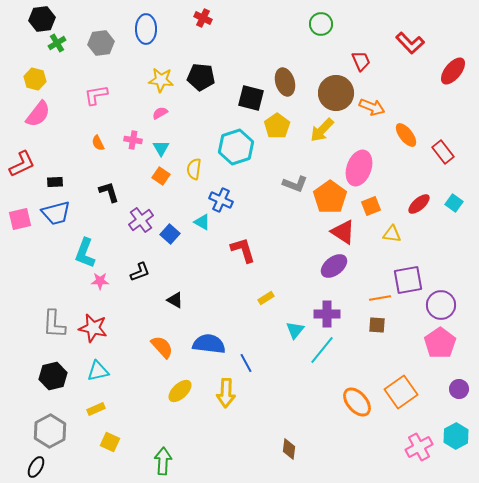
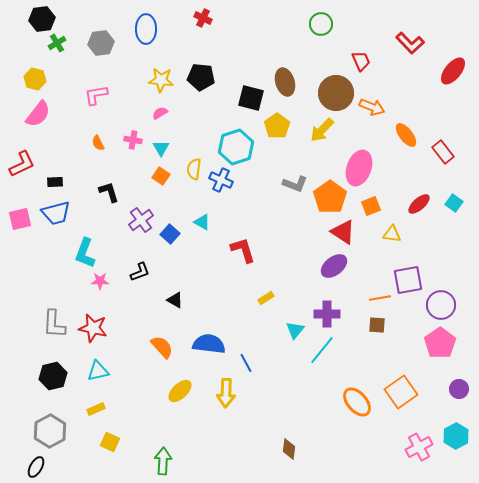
blue cross at (221, 200): moved 20 px up
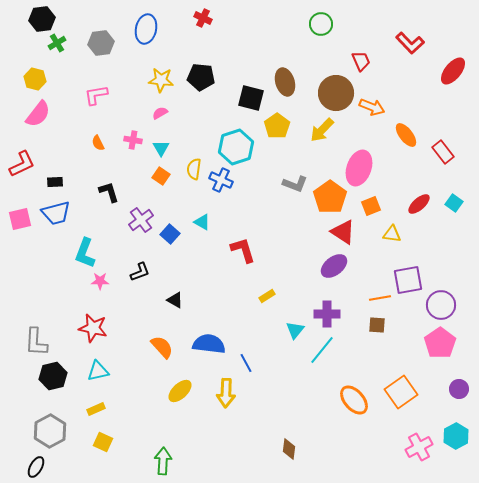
blue ellipse at (146, 29): rotated 12 degrees clockwise
yellow rectangle at (266, 298): moved 1 px right, 2 px up
gray L-shape at (54, 324): moved 18 px left, 18 px down
orange ellipse at (357, 402): moved 3 px left, 2 px up
yellow square at (110, 442): moved 7 px left
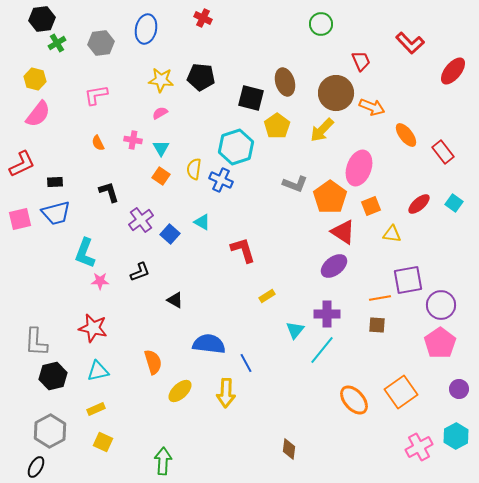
orange semicircle at (162, 347): moved 9 px left, 15 px down; rotated 25 degrees clockwise
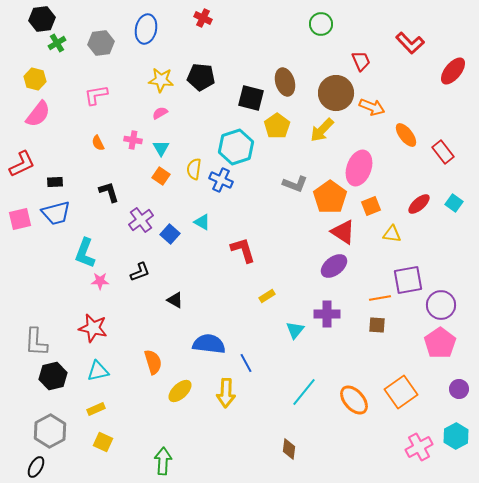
cyan line at (322, 350): moved 18 px left, 42 px down
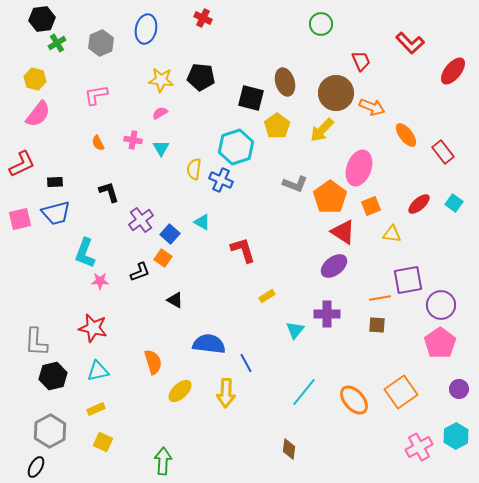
gray hexagon at (101, 43): rotated 15 degrees counterclockwise
orange square at (161, 176): moved 2 px right, 82 px down
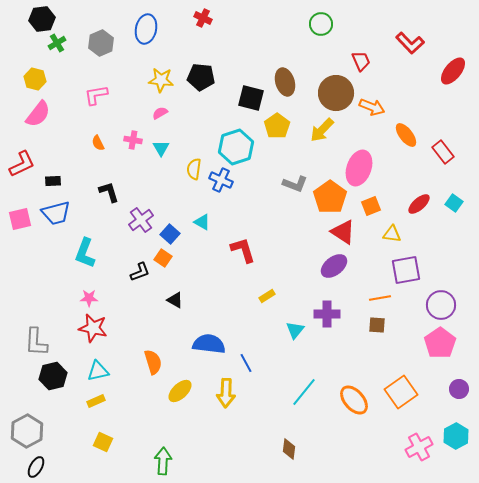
black rectangle at (55, 182): moved 2 px left, 1 px up
purple square at (408, 280): moved 2 px left, 10 px up
pink star at (100, 281): moved 11 px left, 17 px down
yellow rectangle at (96, 409): moved 8 px up
gray hexagon at (50, 431): moved 23 px left
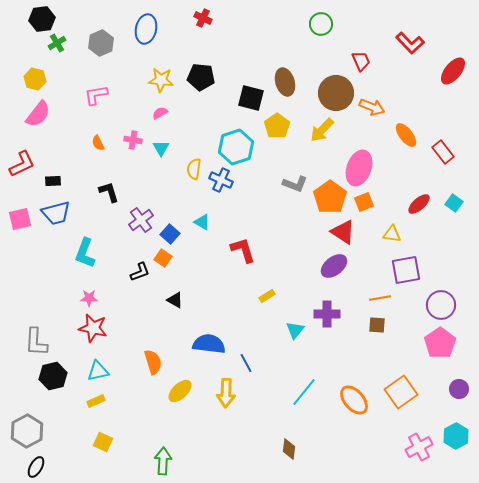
orange square at (371, 206): moved 7 px left, 4 px up
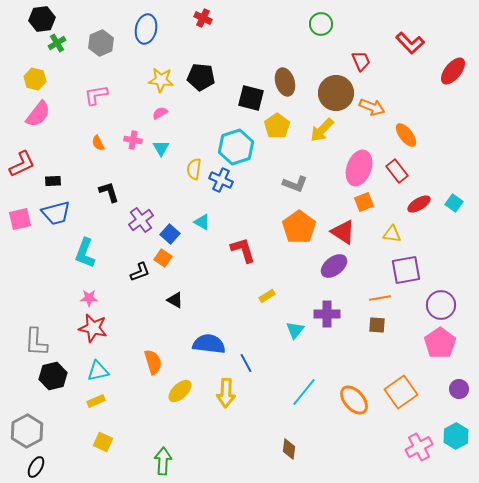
red rectangle at (443, 152): moved 46 px left, 19 px down
orange pentagon at (330, 197): moved 31 px left, 30 px down
red ellipse at (419, 204): rotated 10 degrees clockwise
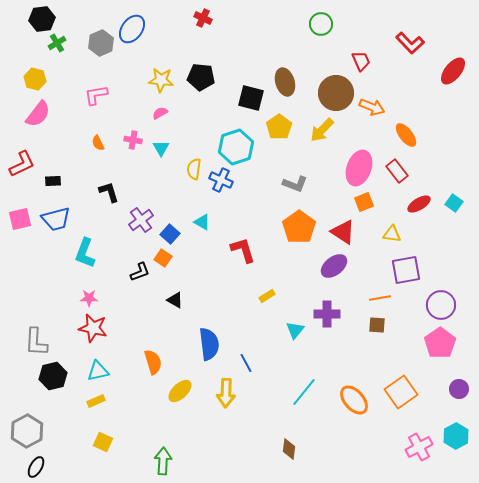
blue ellipse at (146, 29): moved 14 px left; rotated 24 degrees clockwise
yellow pentagon at (277, 126): moved 2 px right, 1 px down
blue trapezoid at (56, 213): moved 6 px down
blue semicircle at (209, 344): rotated 76 degrees clockwise
